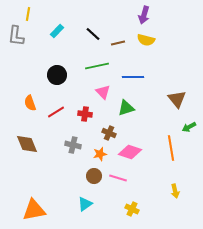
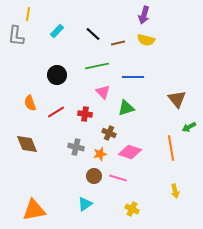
gray cross: moved 3 px right, 2 px down
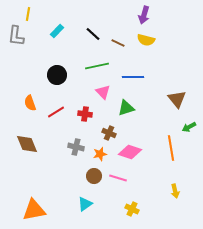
brown line: rotated 40 degrees clockwise
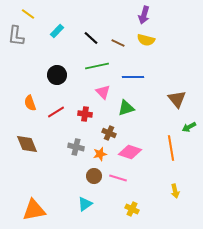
yellow line: rotated 64 degrees counterclockwise
black line: moved 2 px left, 4 px down
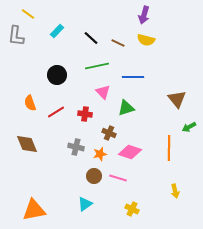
orange line: moved 2 px left; rotated 10 degrees clockwise
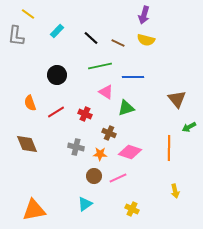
green line: moved 3 px right
pink triangle: moved 3 px right; rotated 14 degrees counterclockwise
red cross: rotated 16 degrees clockwise
orange star: rotated 16 degrees clockwise
pink line: rotated 42 degrees counterclockwise
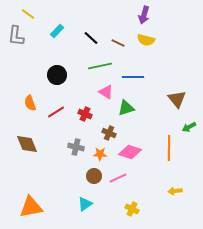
yellow arrow: rotated 96 degrees clockwise
orange triangle: moved 3 px left, 3 px up
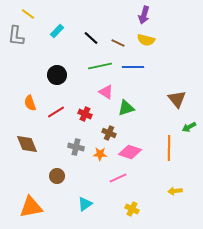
blue line: moved 10 px up
brown circle: moved 37 px left
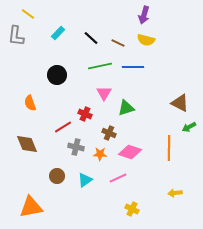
cyan rectangle: moved 1 px right, 2 px down
pink triangle: moved 2 px left, 1 px down; rotated 28 degrees clockwise
brown triangle: moved 3 px right, 4 px down; rotated 24 degrees counterclockwise
red line: moved 7 px right, 15 px down
yellow arrow: moved 2 px down
cyan triangle: moved 24 px up
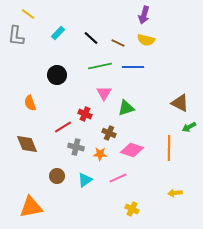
pink diamond: moved 2 px right, 2 px up
